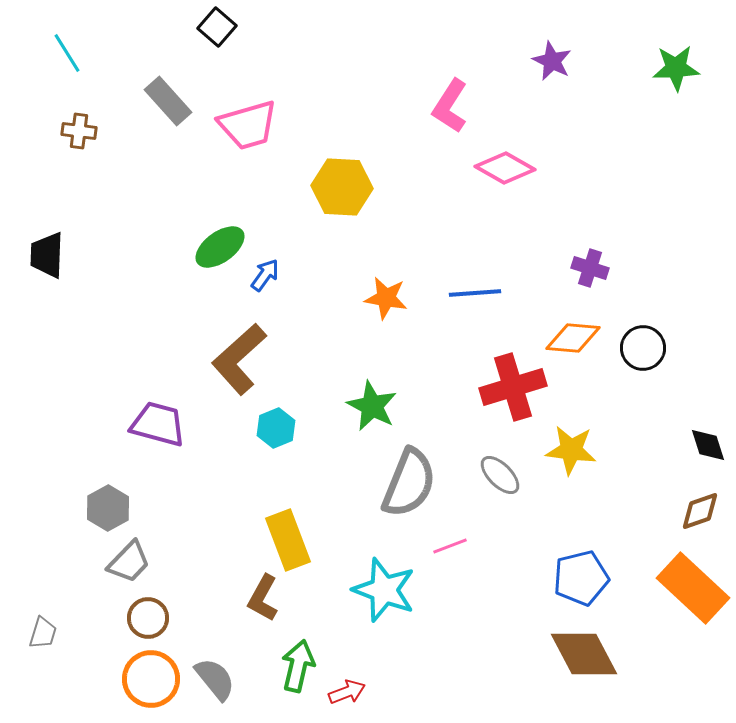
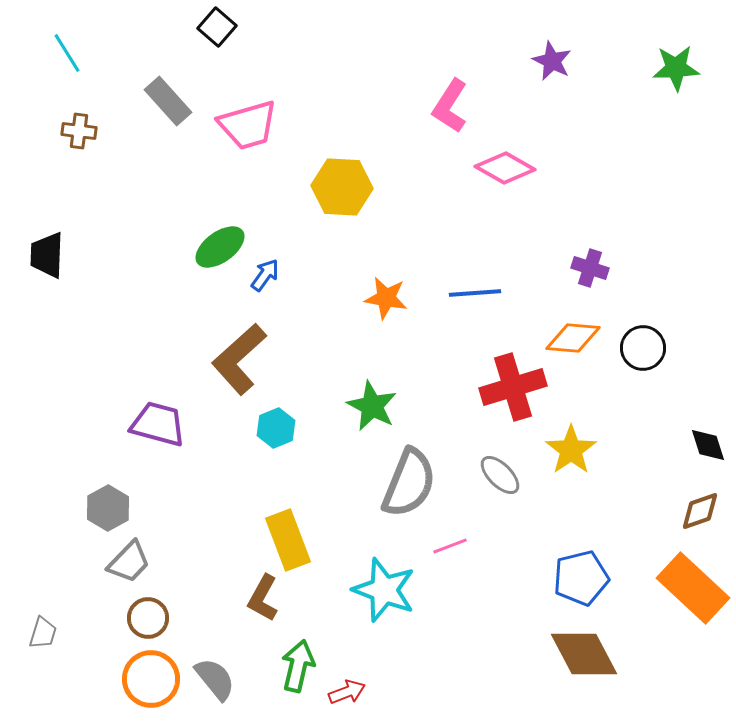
yellow star at (571, 450): rotated 30 degrees clockwise
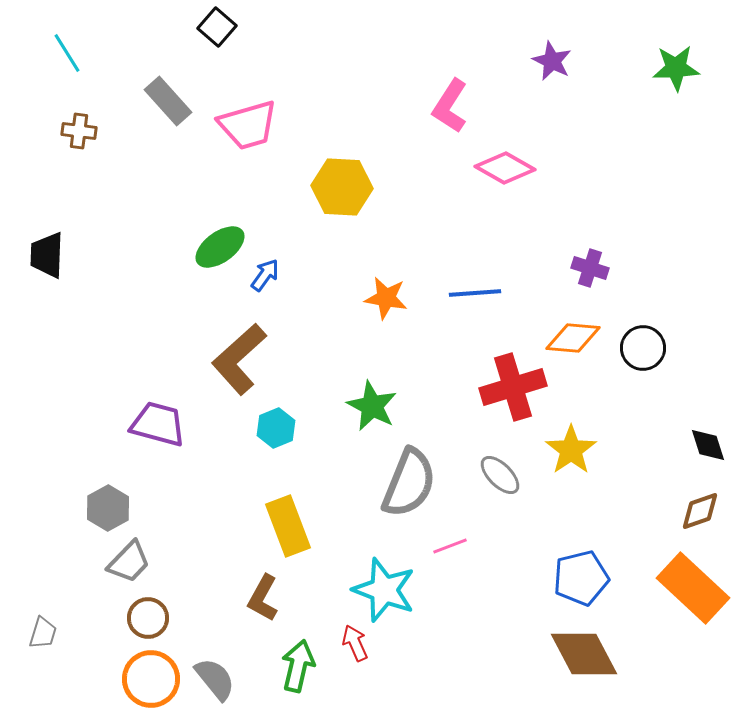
yellow rectangle at (288, 540): moved 14 px up
red arrow at (347, 692): moved 8 px right, 49 px up; rotated 93 degrees counterclockwise
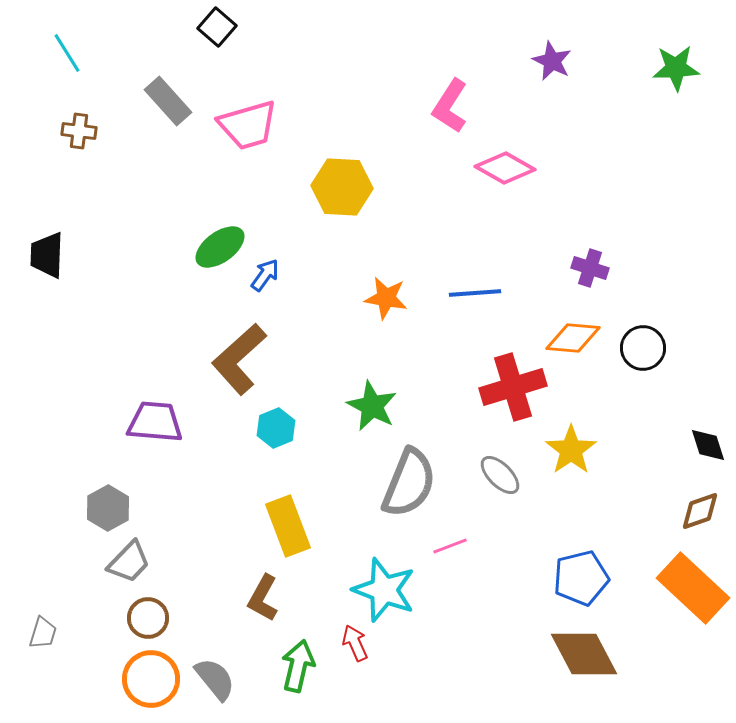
purple trapezoid at (158, 424): moved 3 px left, 2 px up; rotated 10 degrees counterclockwise
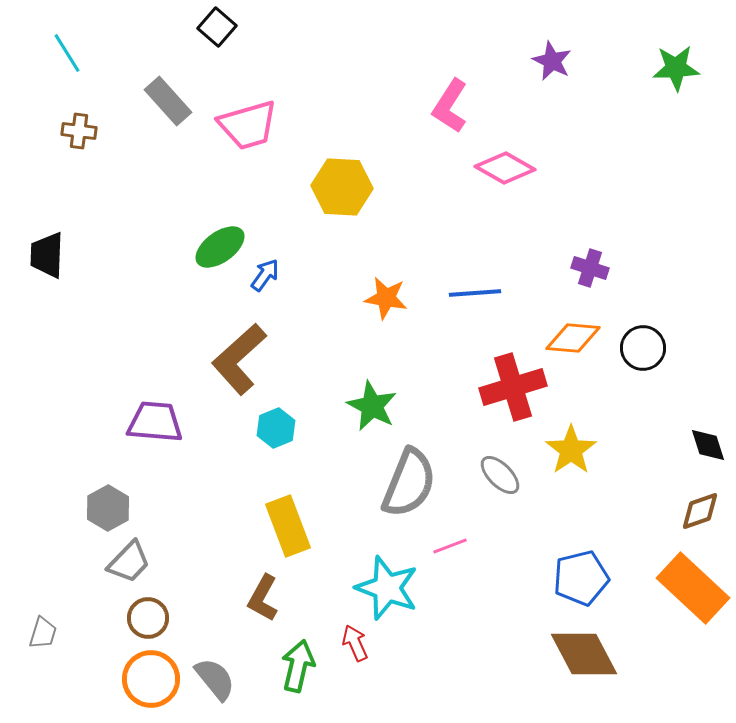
cyan star at (384, 590): moved 3 px right, 2 px up
